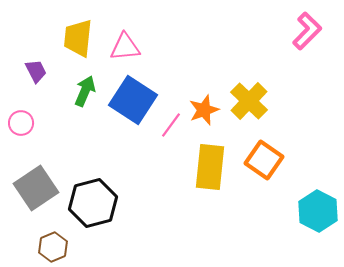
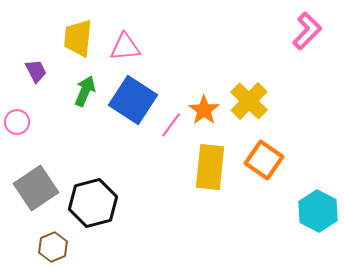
orange star: rotated 16 degrees counterclockwise
pink circle: moved 4 px left, 1 px up
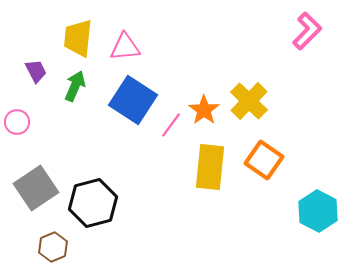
green arrow: moved 10 px left, 5 px up
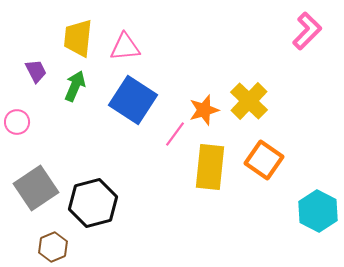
orange star: rotated 20 degrees clockwise
pink line: moved 4 px right, 9 px down
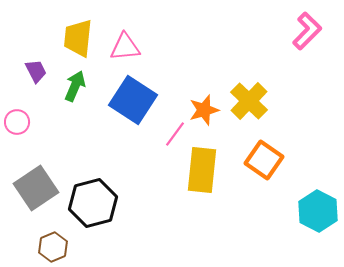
yellow rectangle: moved 8 px left, 3 px down
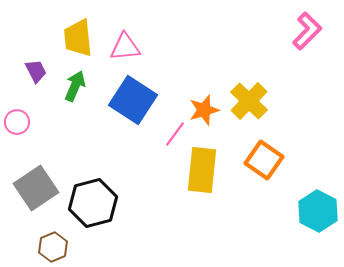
yellow trapezoid: rotated 12 degrees counterclockwise
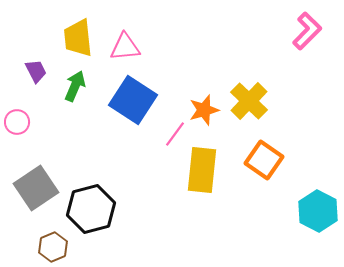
black hexagon: moved 2 px left, 6 px down
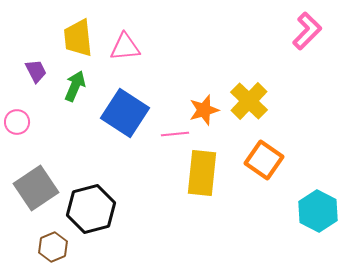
blue square: moved 8 px left, 13 px down
pink line: rotated 48 degrees clockwise
yellow rectangle: moved 3 px down
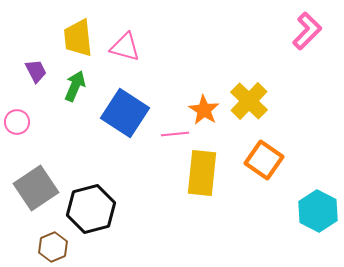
pink triangle: rotated 20 degrees clockwise
orange star: rotated 24 degrees counterclockwise
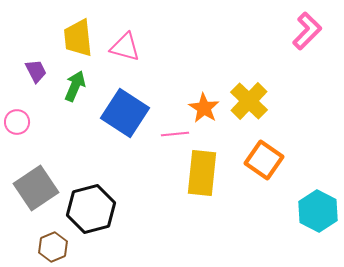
orange star: moved 2 px up
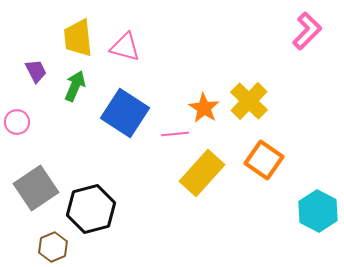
yellow rectangle: rotated 36 degrees clockwise
